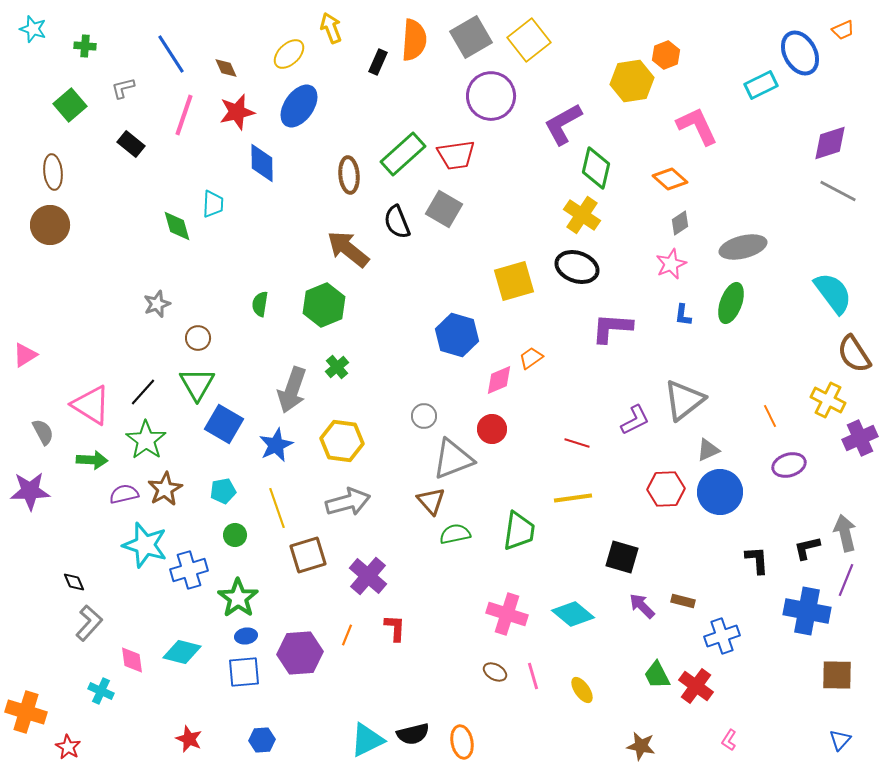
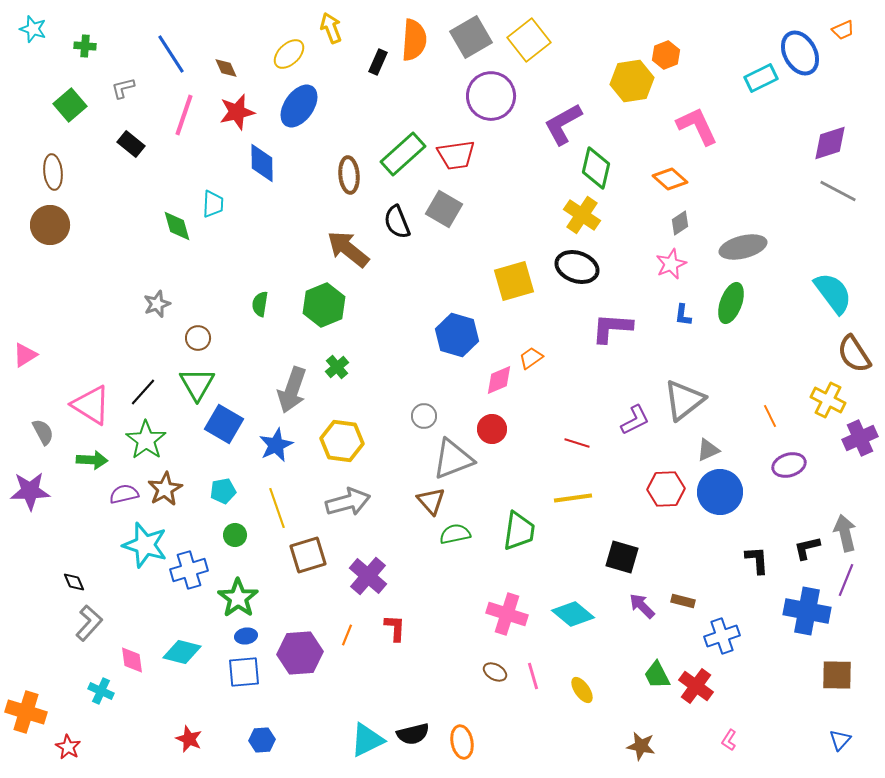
cyan rectangle at (761, 85): moved 7 px up
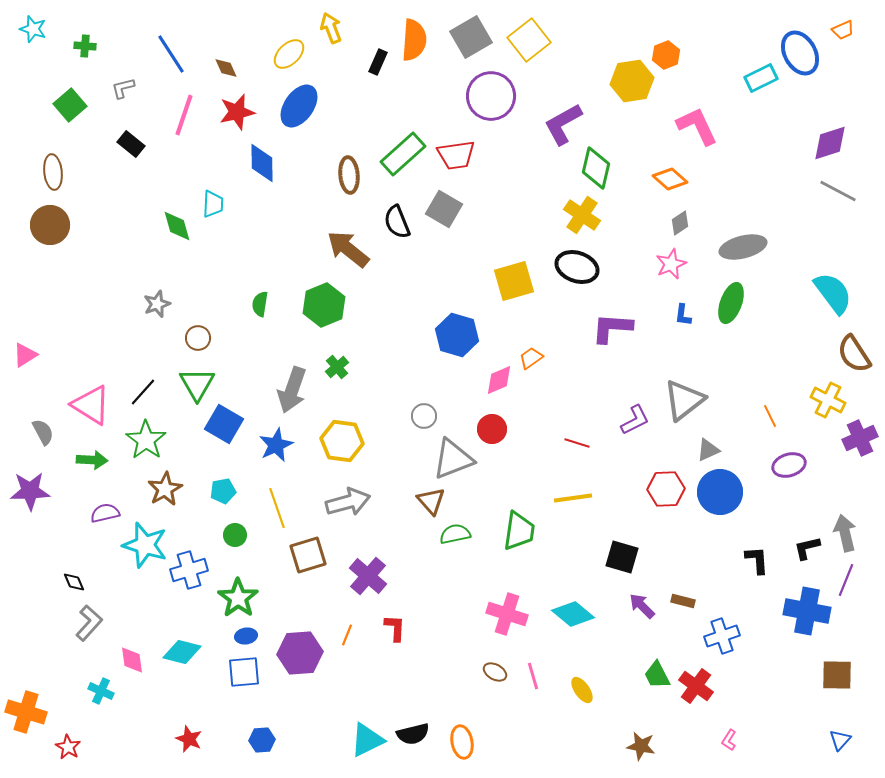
purple semicircle at (124, 494): moved 19 px left, 19 px down
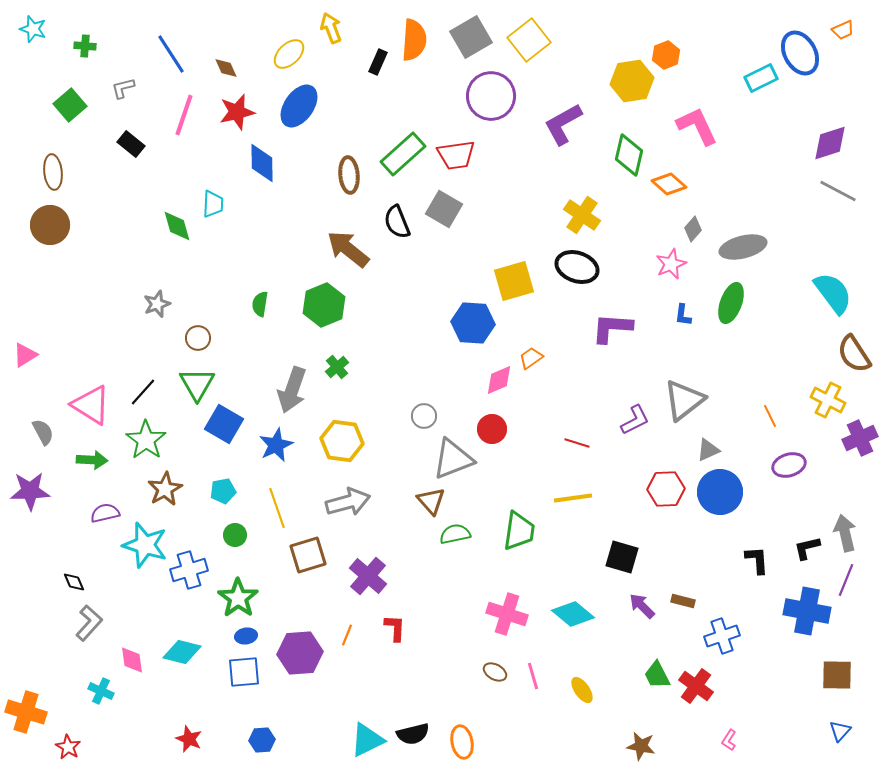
green diamond at (596, 168): moved 33 px right, 13 px up
orange diamond at (670, 179): moved 1 px left, 5 px down
gray diamond at (680, 223): moved 13 px right, 6 px down; rotated 15 degrees counterclockwise
blue hexagon at (457, 335): moved 16 px right, 12 px up; rotated 12 degrees counterclockwise
blue triangle at (840, 740): moved 9 px up
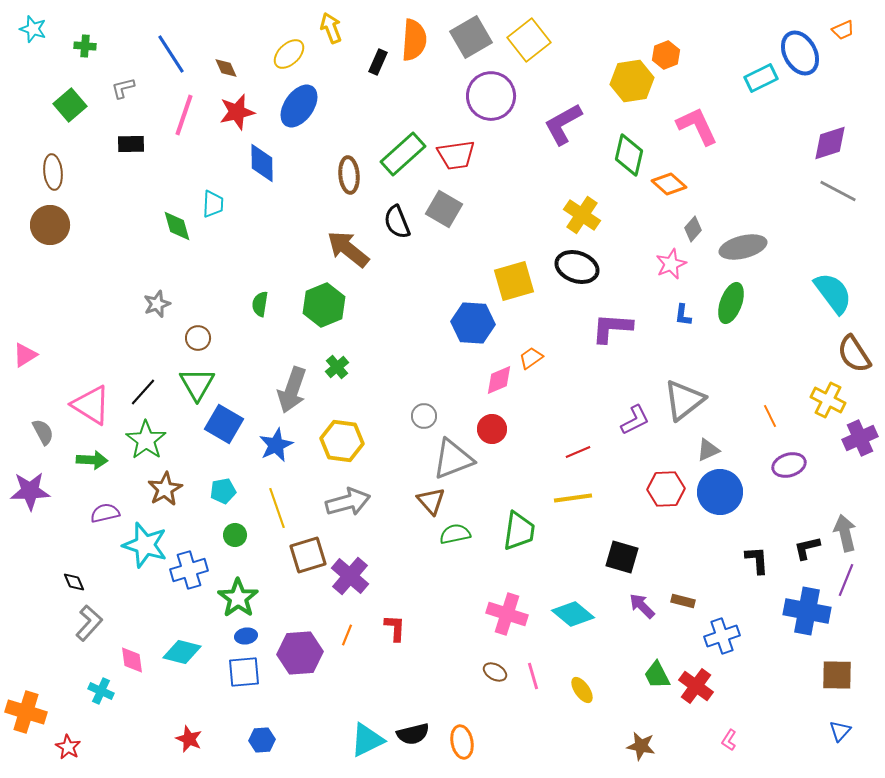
black rectangle at (131, 144): rotated 40 degrees counterclockwise
red line at (577, 443): moved 1 px right, 9 px down; rotated 40 degrees counterclockwise
purple cross at (368, 576): moved 18 px left
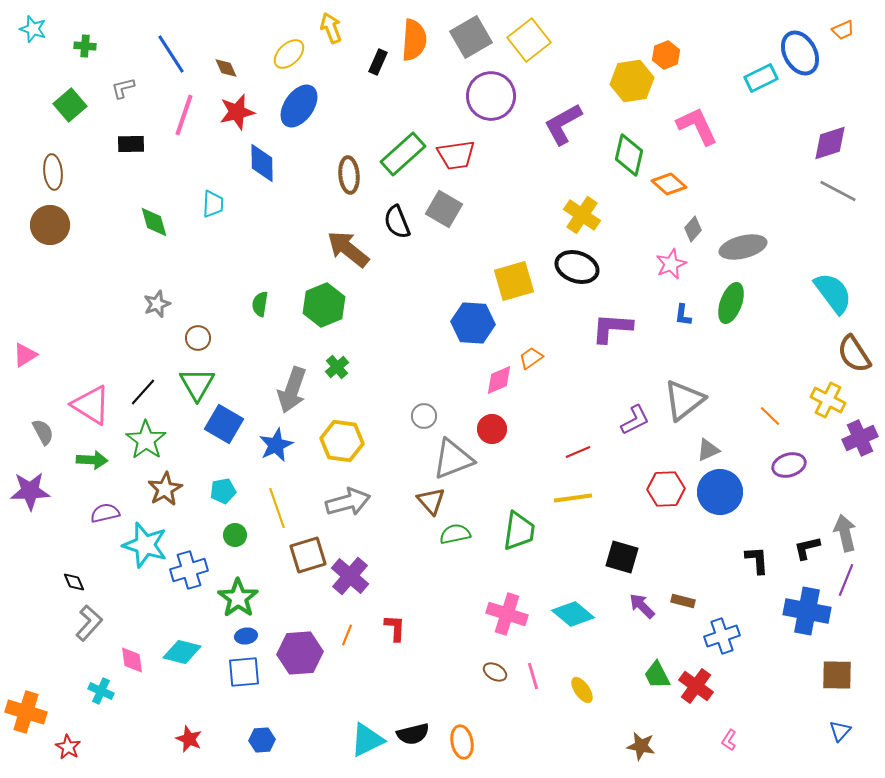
green diamond at (177, 226): moved 23 px left, 4 px up
orange line at (770, 416): rotated 20 degrees counterclockwise
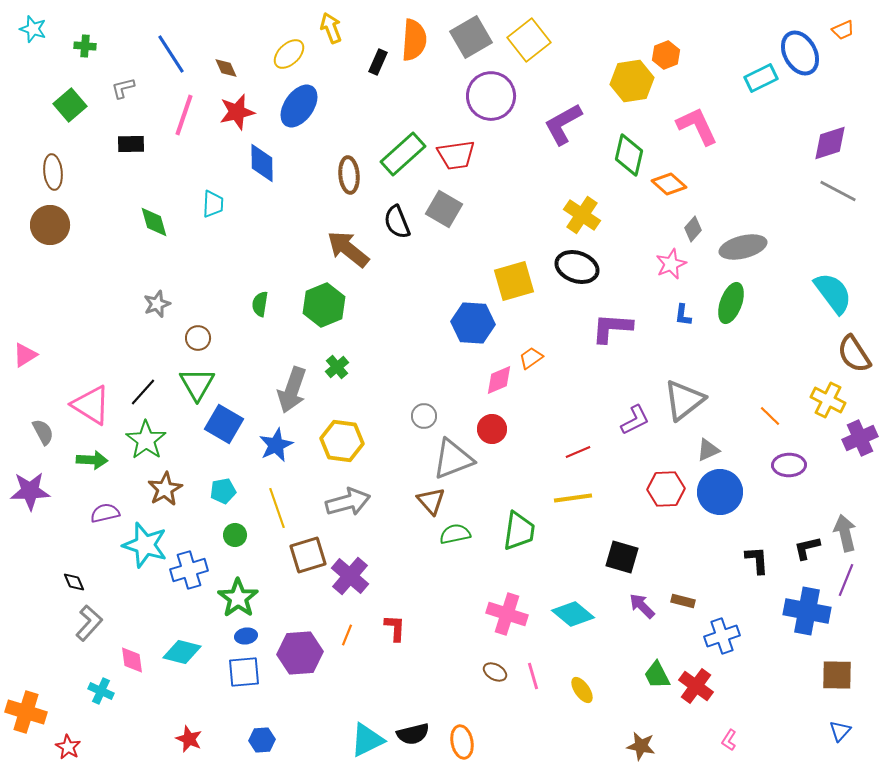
purple ellipse at (789, 465): rotated 16 degrees clockwise
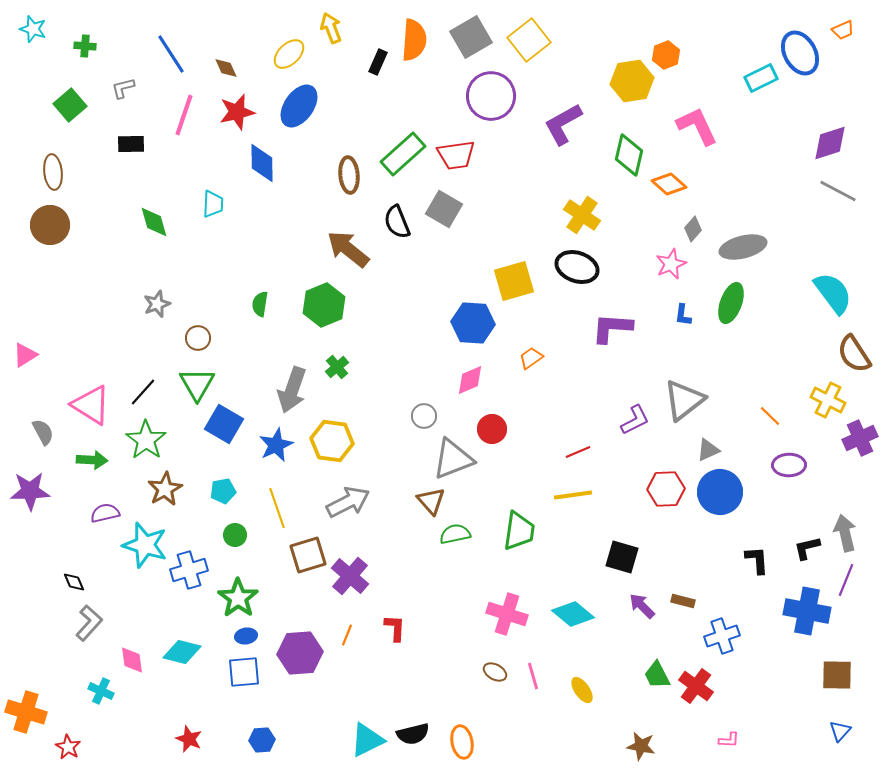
pink diamond at (499, 380): moved 29 px left
yellow hexagon at (342, 441): moved 10 px left
yellow line at (573, 498): moved 3 px up
gray arrow at (348, 502): rotated 12 degrees counterclockwise
pink L-shape at (729, 740): rotated 120 degrees counterclockwise
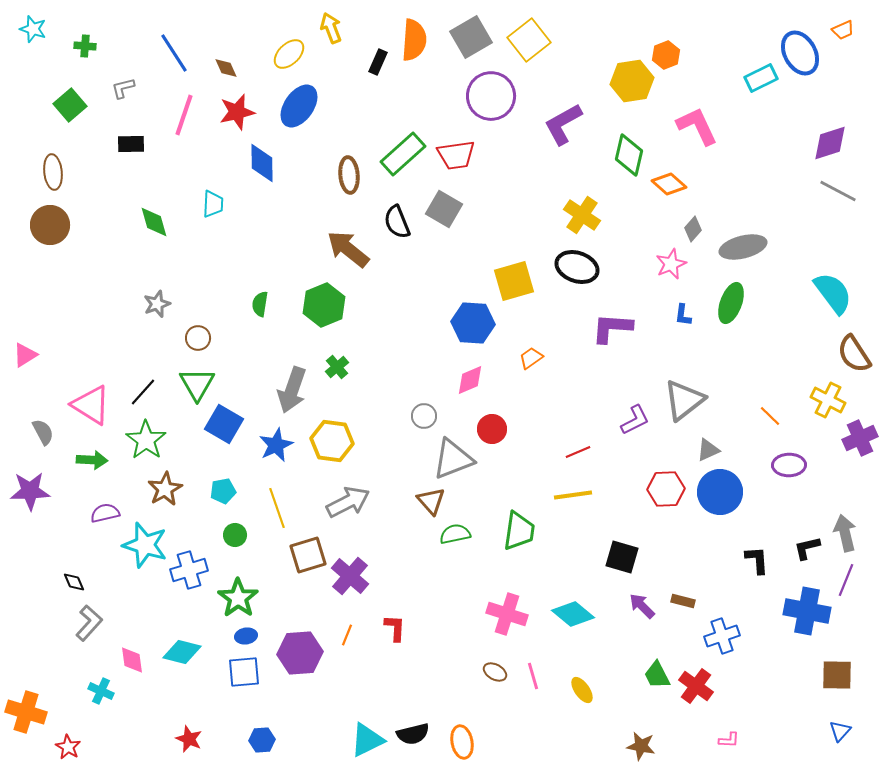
blue line at (171, 54): moved 3 px right, 1 px up
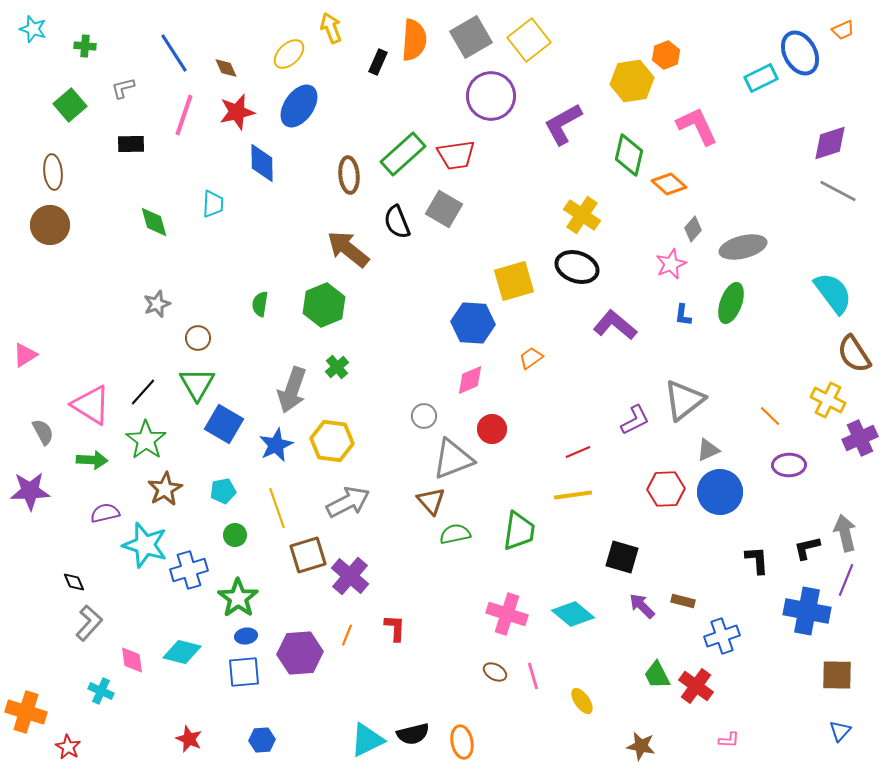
purple L-shape at (612, 328): moved 3 px right, 3 px up; rotated 36 degrees clockwise
yellow ellipse at (582, 690): moved 11 px down
